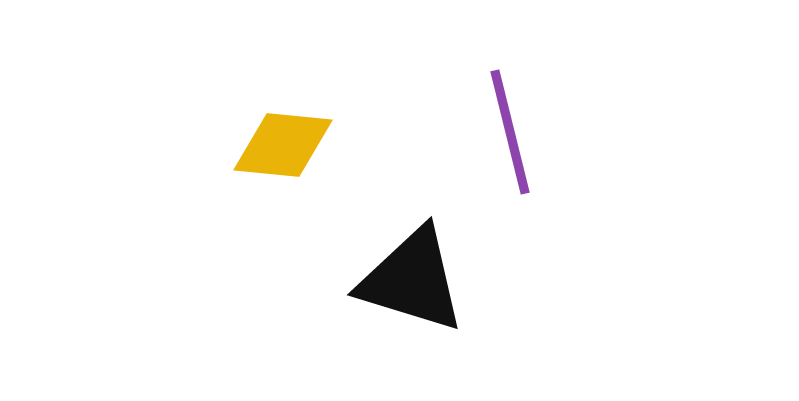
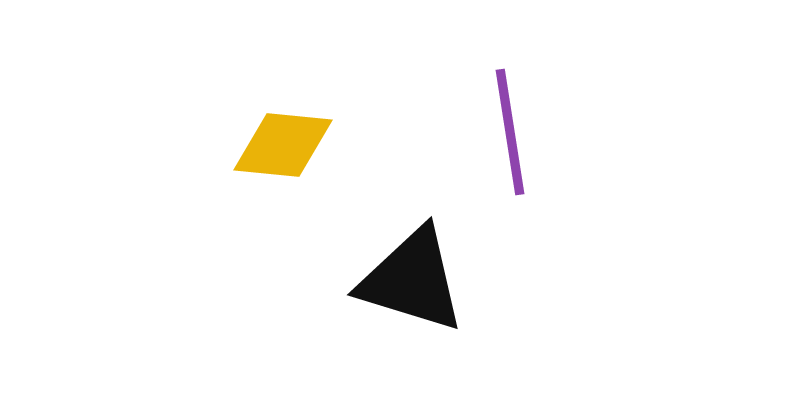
purple line: rotated 5 degrees clockwise
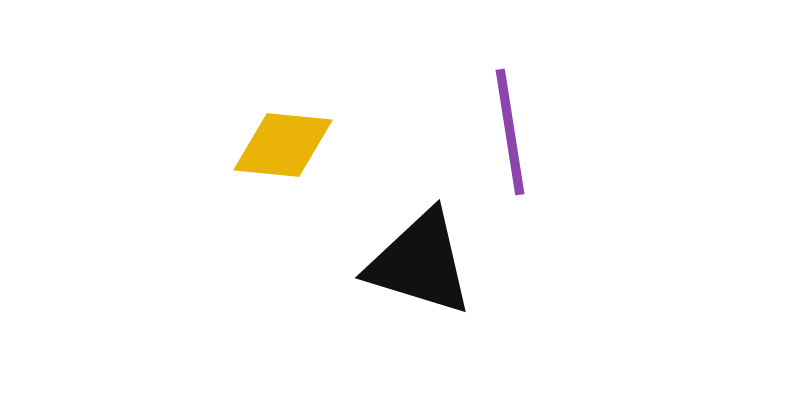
black triangle: moved 8 px right, 17 px up
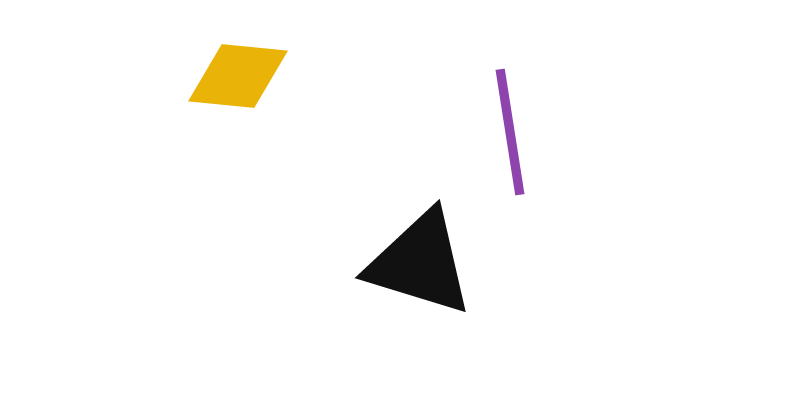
yellow diamond: moved 45 px left, 69 px up
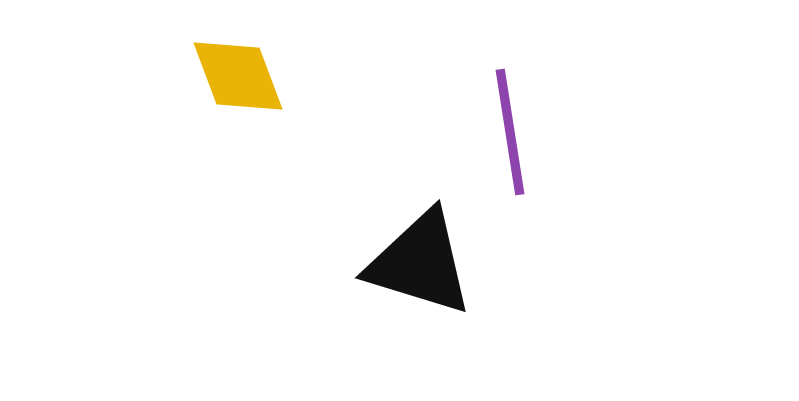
yellow diamond: rotated 64 degrees clockwise
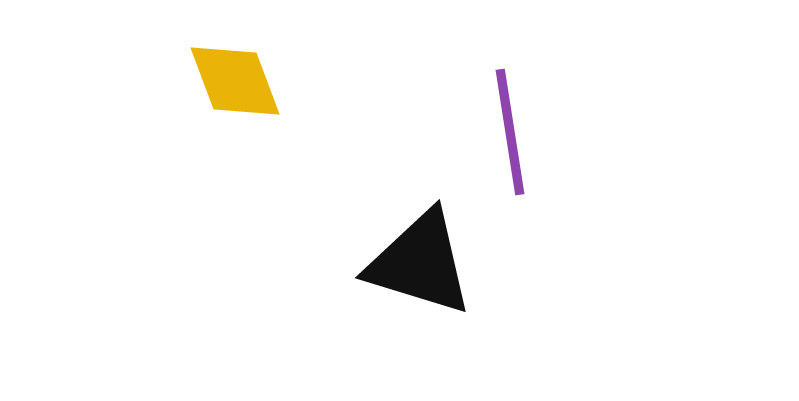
yellow diamond: moved 3 px left, 5 px down
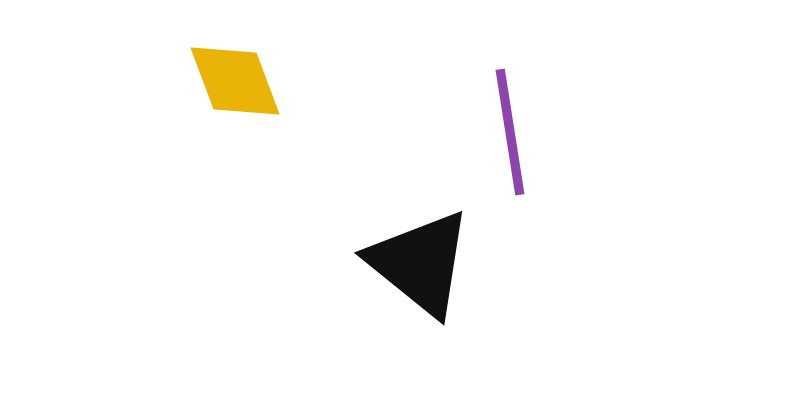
black triangle: rotated 22 degrees clockwise
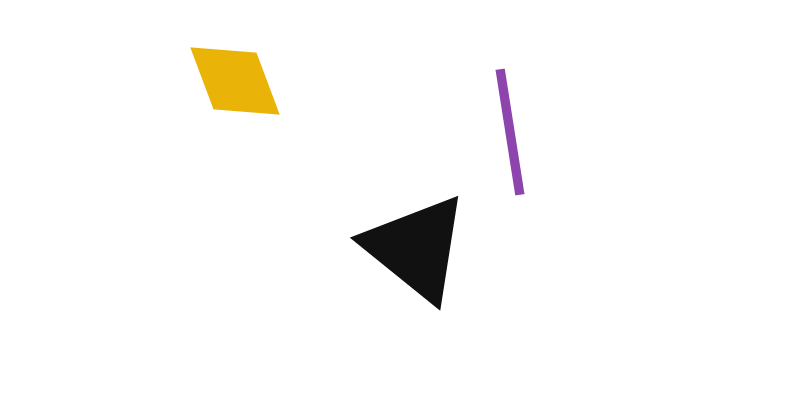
black triangle: moved 4 px left, 15 px up
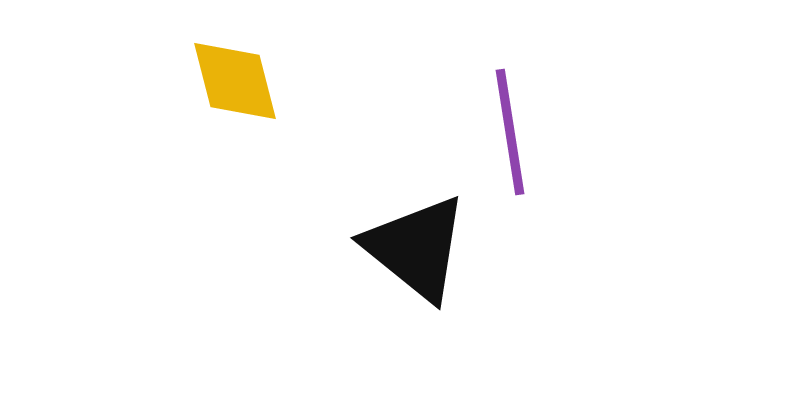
yellow diamond: rotated 6 degrees clockwise
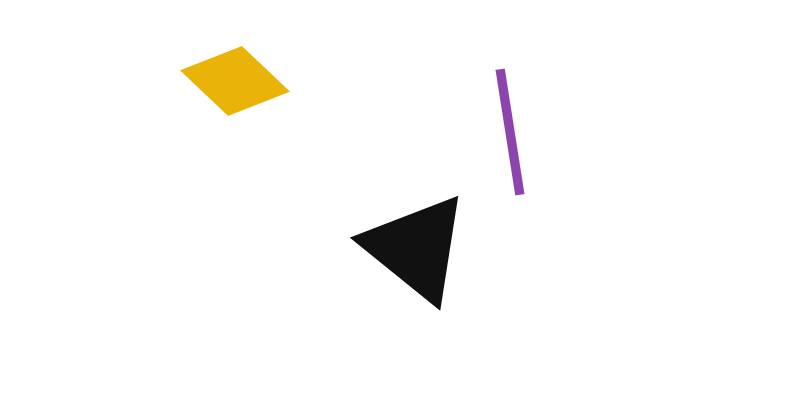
yellow diamond: rotated 32 degrees counterclockwise
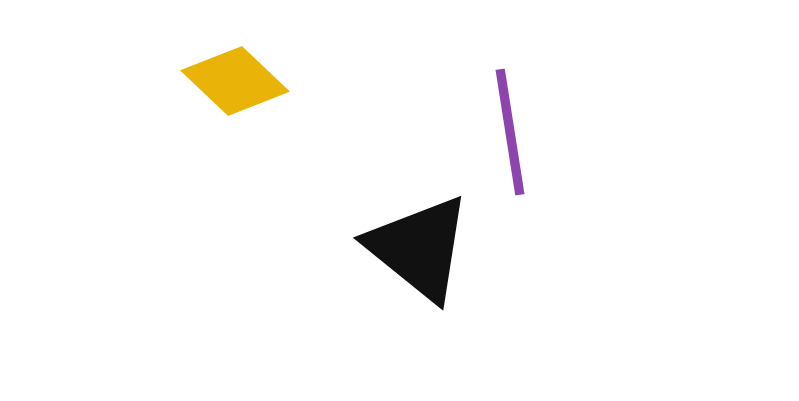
black triangle: moved 3 px right
